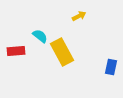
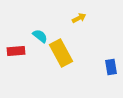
yellow arrow: moved 2 px down
yellow rectangle: moved 1 px left, 1 px down
blue rectangle: rotated 21 degrees counterclockwise
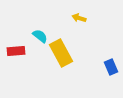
yellow arrow: rotated 136 degrees counterclockwise
blue rectangle: rotated 14 degrees counterclockwise
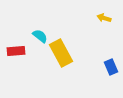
yellow arrow: moved 25 px right
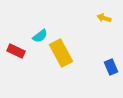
cyan semicircle: rotated 105 degrees clockwise
red rectangle: rotated 30 degrees clockwise
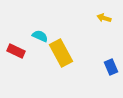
cyan semicircle: rotated 119 degrees counterclockwise
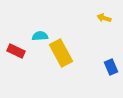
cyan semicircle: rotated 28 degrees counterclockwise
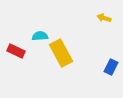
blue rectangle: rotated 49 degrees clockwise
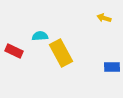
red rectangle: moved 2 px left
blue rectangle: moved 1 px right; rotated 63 degrees clockwise
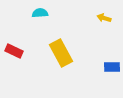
cyan semicircle: moved 23 px up
